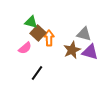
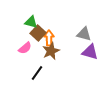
brown star: moved 21 px left, 1 px down
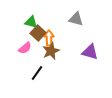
gray triangle: moved 8 px left, 15 px up
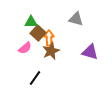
green triangle: rotated 16 degrees counterclockwise
black line: moved 2 px left, 5 px down
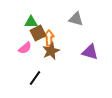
brown square: rotated 21 degrees clockwise
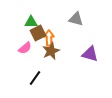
purple triangle: moved 2 px down
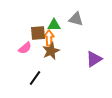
green triangle: moved 23 px right, 3 px down
brown square: rotated 21 degrees clockwise
purple triangle: moved 4 px right, 5 px down; rotated 48 degrees counterclockwise
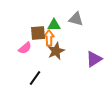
brown star: moved 5 px right
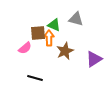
green triangle: rotated 24 degrees clockwise
brown star: moved 9 px right
black line: rotated 70 degrees clockwise
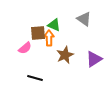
gray triangle: moved 8 px right; rotated 21 degrees clockwise
brown star: moved 4 px down
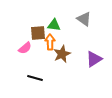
green triangle: rotated 16 degrees counterclockwise
orange arrow: moved 1 px right, 4 px down
brown star: moved 3 px left, 1 px up
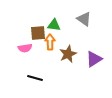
pink semicircle: rotated 32 degrees clockwise
brown star: moved 6 px right
